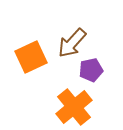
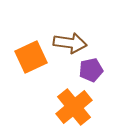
brown arrow: moved 2 px left; rotated 124 degrees counterclockwise
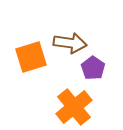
orange square: rotated 8 degrees clockwise
purple pentagon: moved 2 px right, 2 px up; rotated 25 degrees counterclockwise
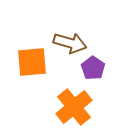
brown arrow: rotated 8 degrees clockwise
orange square: moved 1 px right, 5 px down; rotated 12 degrees clockwise
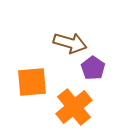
orange square: moved 20 px down
